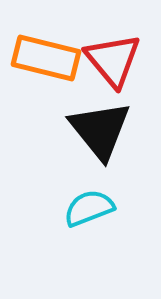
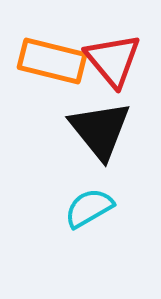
orange rectangle: moved 6 px right, 3 px down
cyan semicircle: rotated 9 degrees counterclockwise
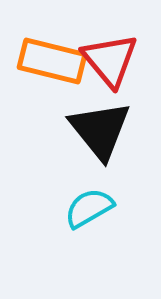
red triangle: moved 3 px left
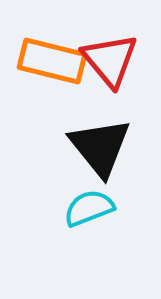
black triangle: moved 17 px down
cyan semicircle: rotated 9 degrees clockwise
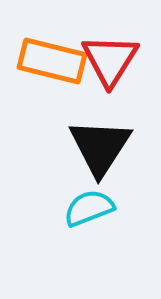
red triangle: rotated 12 degrees clockwise
black triangle: rotated 12 degrees clockwise
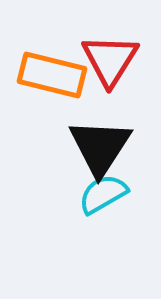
orange rectangle: moved 14 px down
cyan semicircle: moved 14 px right, 14 px up; rotated 9 degrees counterclockwise
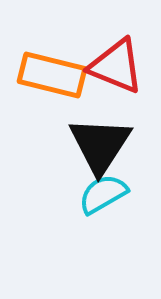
red triangle: moved 6 px right, 6 px down; rotated 40 degrees counterclockwise
black triangle: moved 2 px up
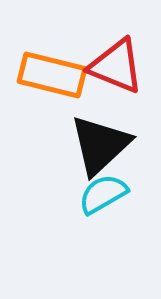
black triangle: rotated 14 degrees clockwise
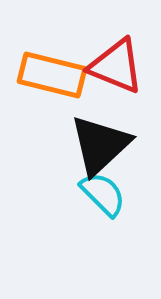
cyan semicircle: rotated 75 degrees clockwise
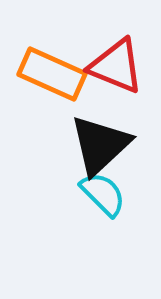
orange rectangle: moved 1 px up; rotated 10 degrees clockwise
